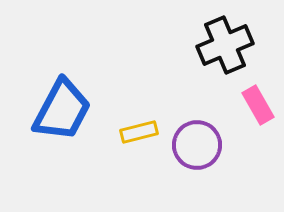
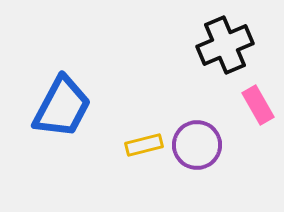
blue trapezoid: moved 3 px up
yellow rectangle: moved 5 px right, 13 px down
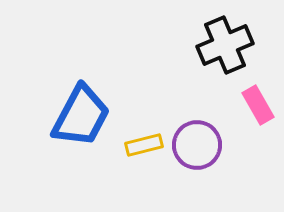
blue trapezoid: moved 19 px right, 9 px down
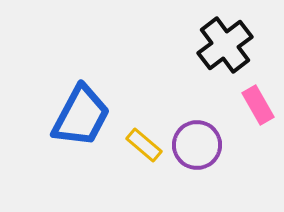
black cross: rotated 14 degrees counterclockwise
yellow rectangle: rotated 54 degrees clockwise
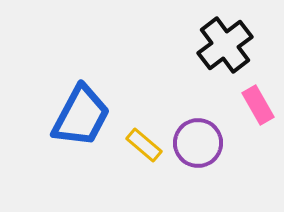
purple circle: moved 1 px right, 2 px up
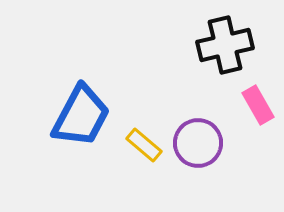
black cross: rotated 24 degrees clockwise
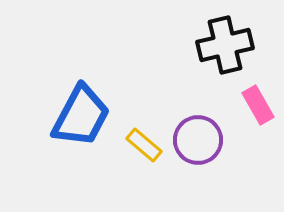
purple circle: moved 3 px up
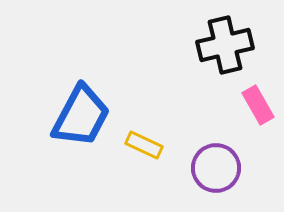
purple circle: moved 18 px right, 28 px down
yellow rectangle: rotated 15 degrees counterclockwise
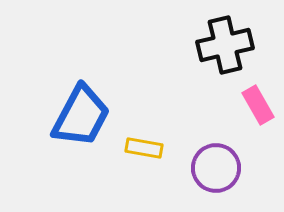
yellow rectangle: moved 3 px down; rotated 15 degrees counterclockwise
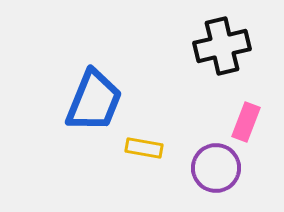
black cross: moved 3 px left, 1 px down
pink rectangle: moved 12 px left, 17 px down; rotated 51 degrees clockwise
blue trapezoid: moved 13 px right, 15 px up; rotated 6 degrees counterclockwise
